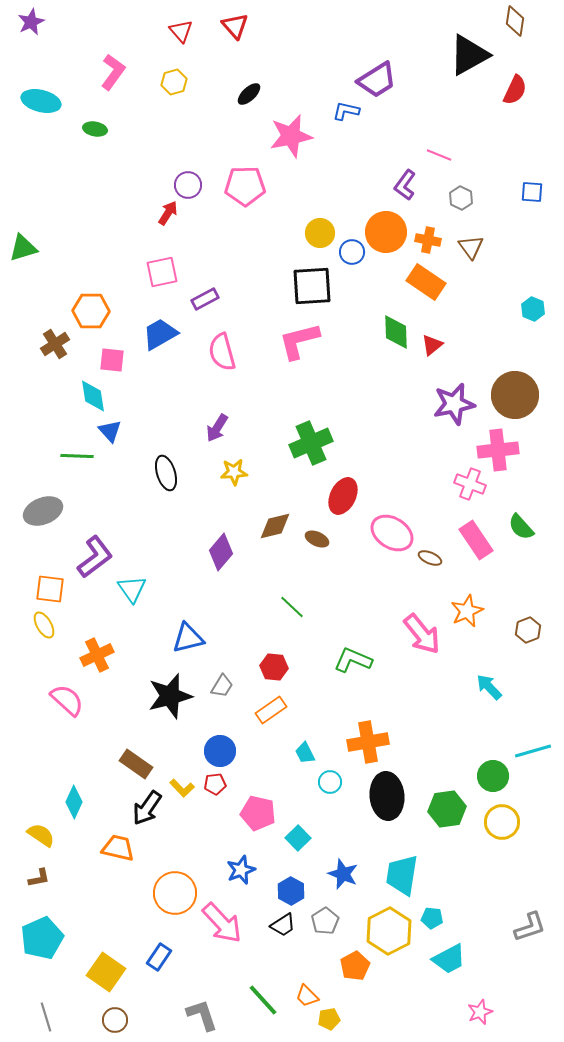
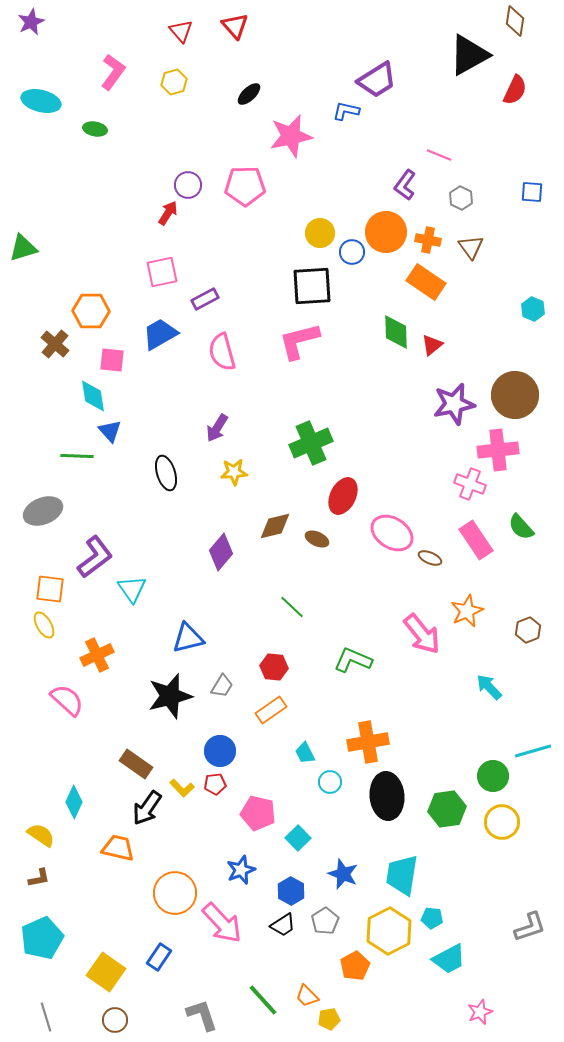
brown cross at (55, 344): rotated 16 degrees counterclockwise
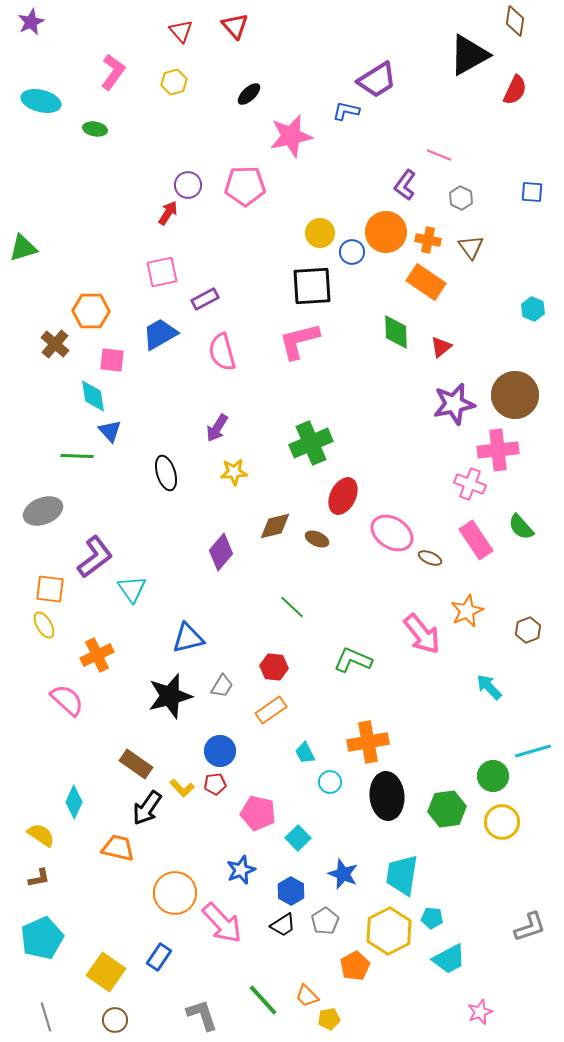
red triangle at (432, 345): moved 9 px right, 2 px down
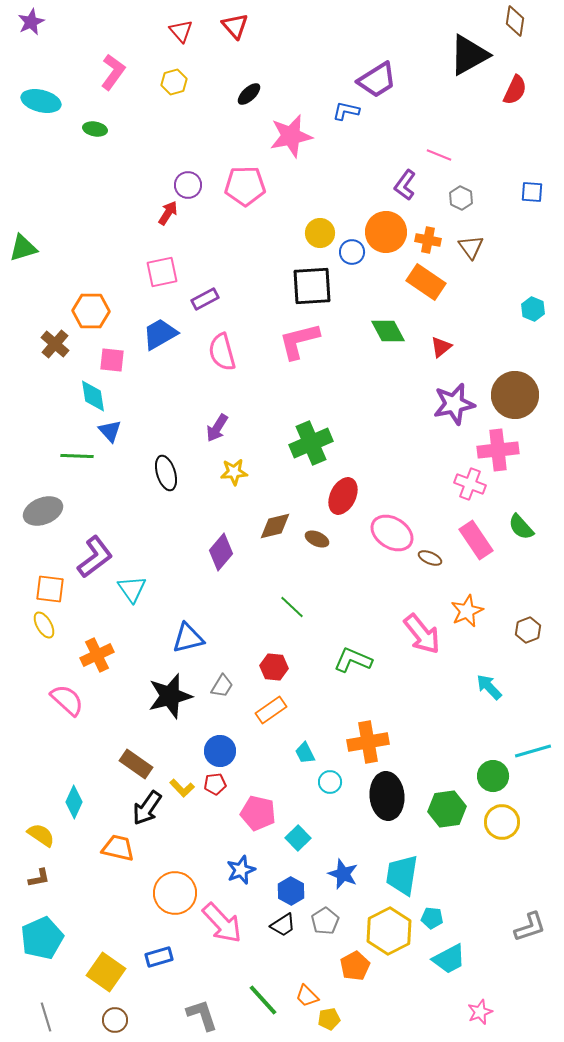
green diamond at (396, 332): moved 8 px left, 1 px up; rotated 27 degrees counterclockwise
blue rectangle at (159, 957): rotated 40 degrees clockwise
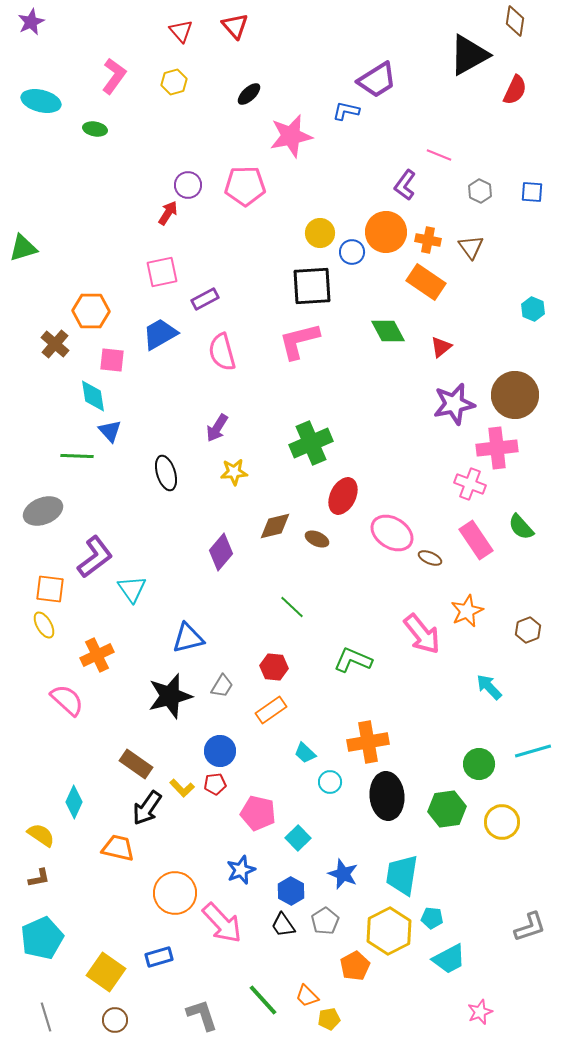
pink L-shape at (113, 72): moved 1 px right, 4 px down
gray hexagon at (461, 198): moved 19 px right, 7 px up
pink cross at (498, 450): moved 1 px left, 2 px up
cyan trapezoid at (305, 753): rotated 20 degrees counterclockwise
green circle at (493, 776): moved 14 px left, 12 px up
black trapezoid at (283, 925): rotated 88 degrees clockwise
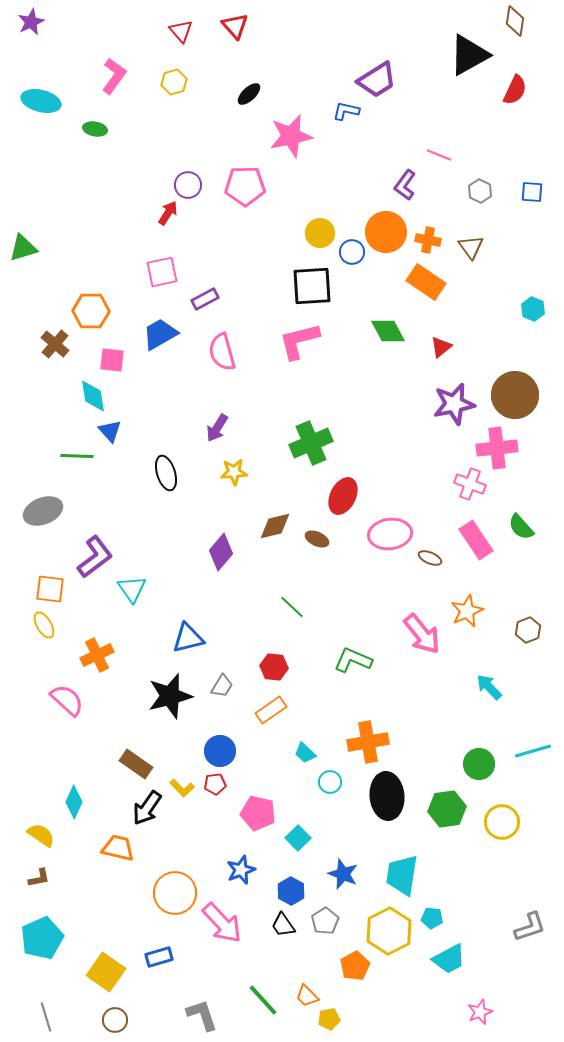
pink ellipse at (392, 533): moved 2 px left, 1 px down; rotated 39 degrees counterclockwise
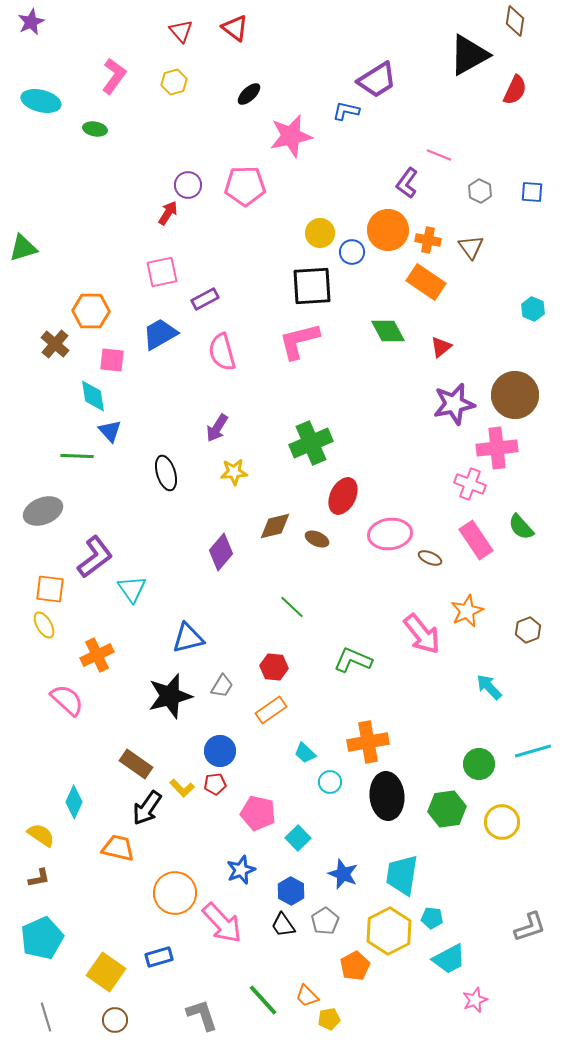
red triangle at (235, 26): moved 2 px down; rotated 12 degrees counterclockwise
purple L-shape at (405, 185): moved 2 px right, 2 px up
orange circle at (386, 232): moved 2 px right, 2 px up
pink star at (480, 1012): moved 5 px left, 12 px up
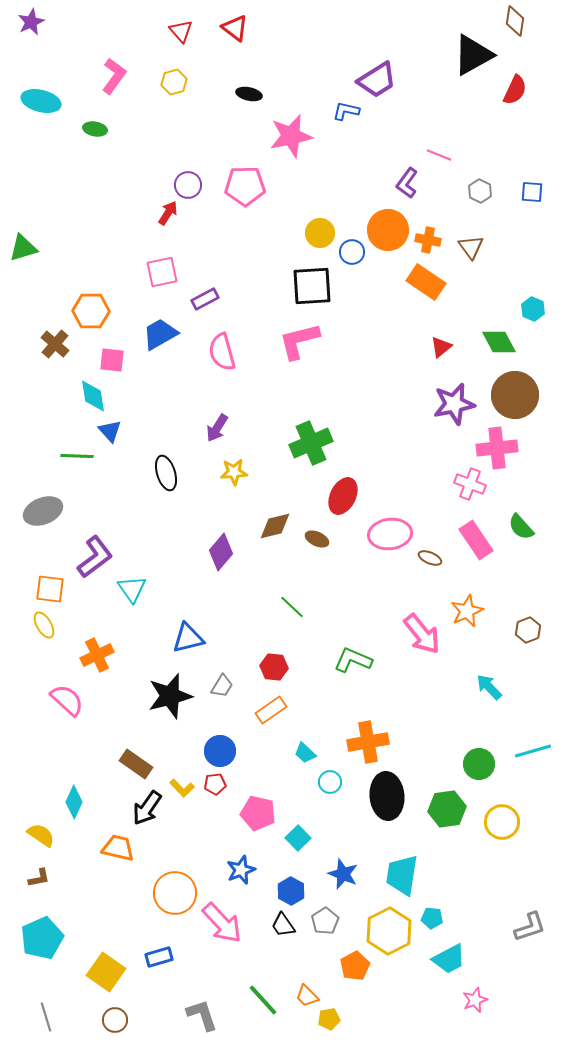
black triangle at (469, 55): moved 4 px right
black ellipse at (249, 94): rotated 55 degrees clockwise
green diamond at (388, 331): moved 111 px right, 11 px down
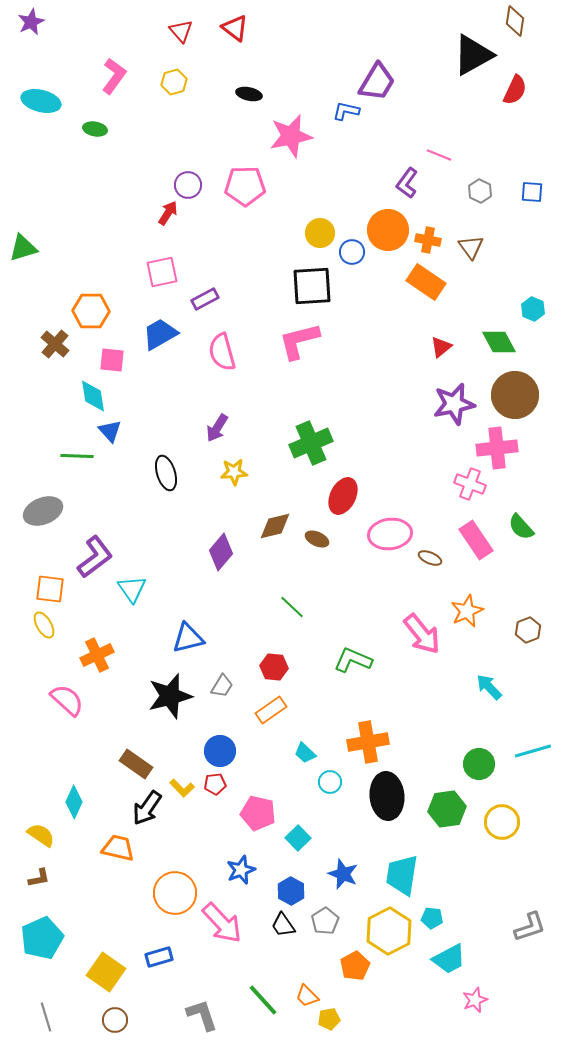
purple trapezoid at (377, 80): moved 2 px down; rotated 27 degrees counterclockwise
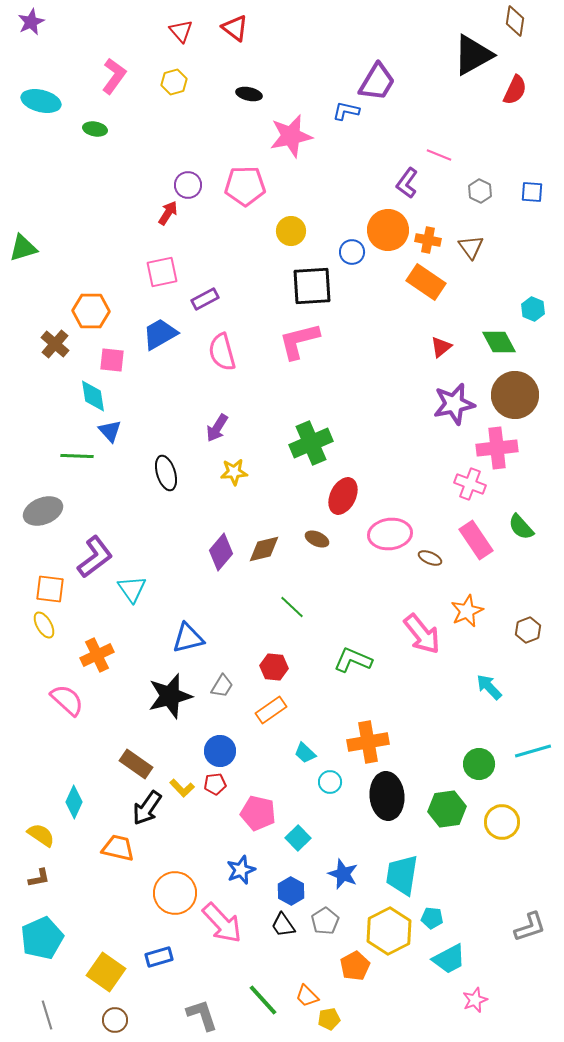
yellow circle at (320, 233): moved 29 px left, 2 px up
brown diamond at (275, 526): moved 11 px left, 23 px down
gray line at (46, 1017): moved 1 px right, 2 px up
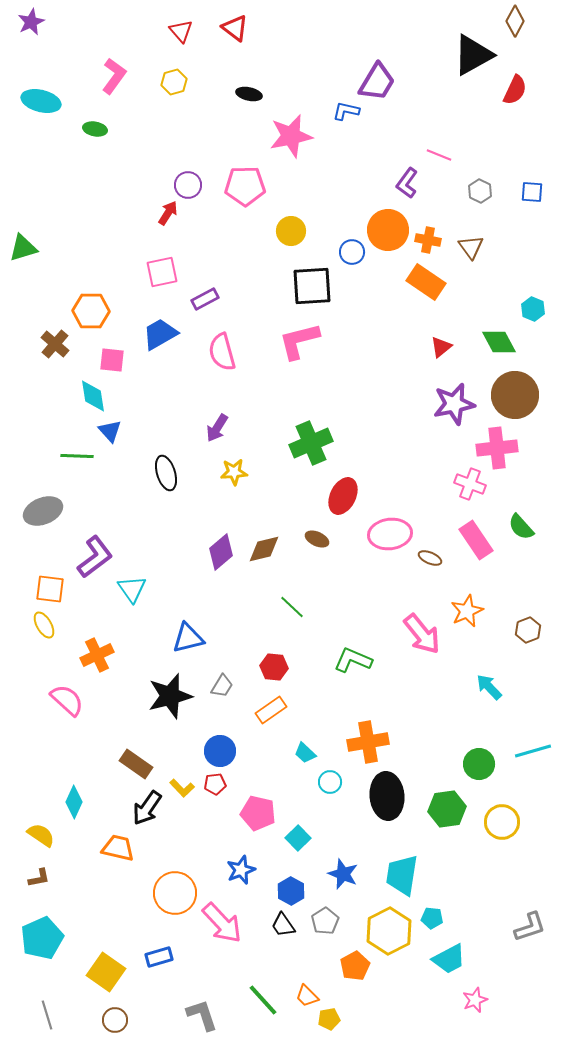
brown diamond at (515, 21): rotated 20 degrees clockwise
purple diamond at (221, 552): rotated 9 degrees clockwise
